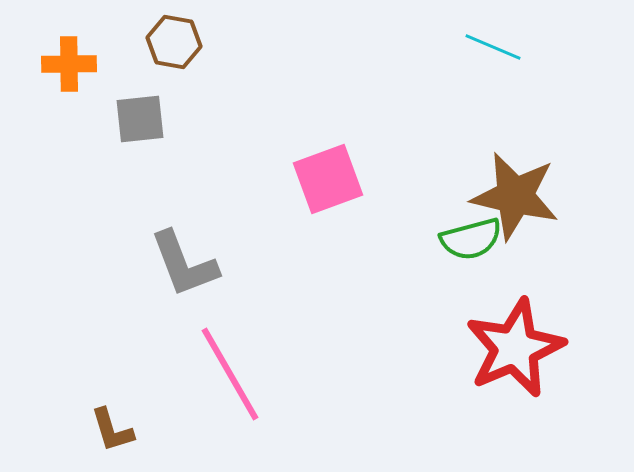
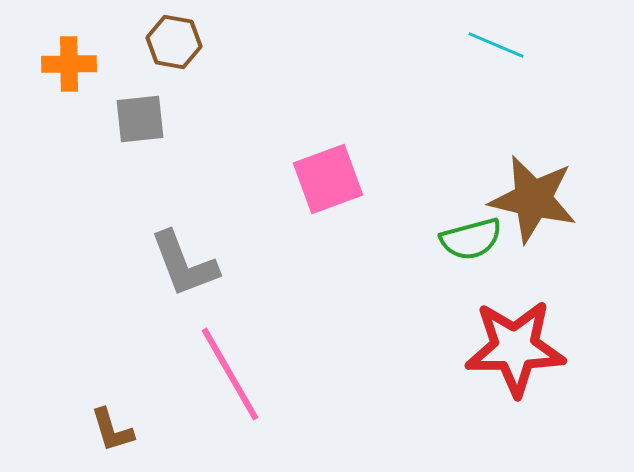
cyan line: moved 3 px right, 2 px up
brown star: moved 18 px right, 3 px down
red star: rotated 22 degrees clockwise
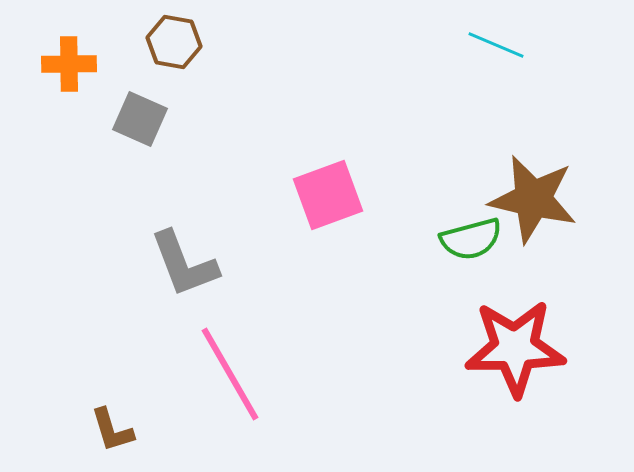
gray square: rotated 30 degrees clockwise
pink square: moved 16 px down
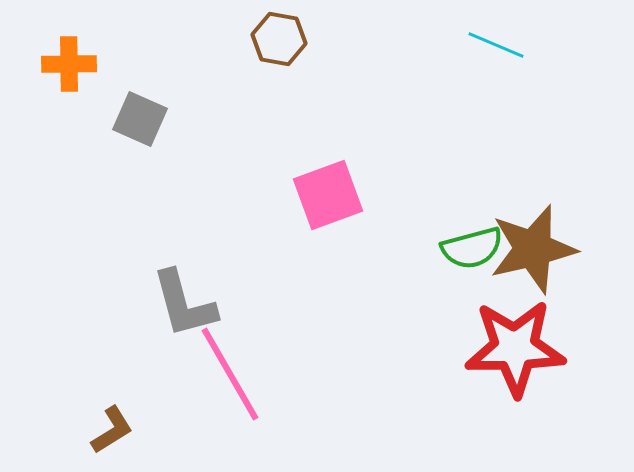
brown hexagon: moved 105 px right, 3 px up
brown star: moved 50 px down; rotated 26 degrees counterclockwise
green semicircle: moved 1 px right, 9 px down
gray L-shape: moved 40 px down; rotated 6 degrees clockwise
brown L-shape: rotated 105 degrees counterclockwise
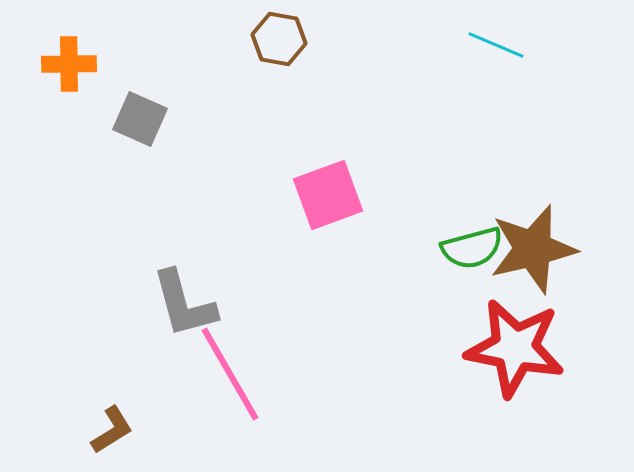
red star: rotated 12 degrees clockwise
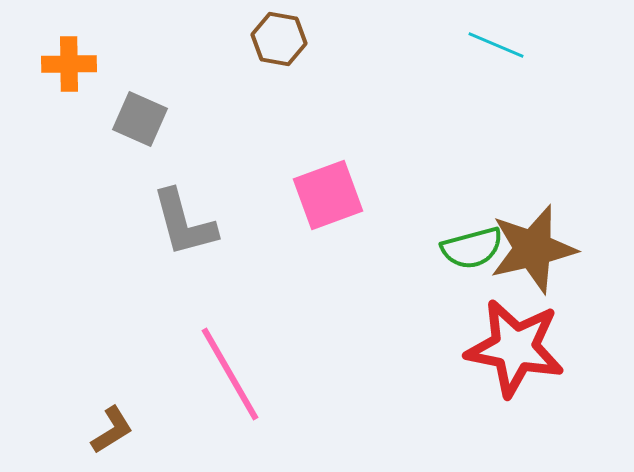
gray L-shape: moved 81 px up
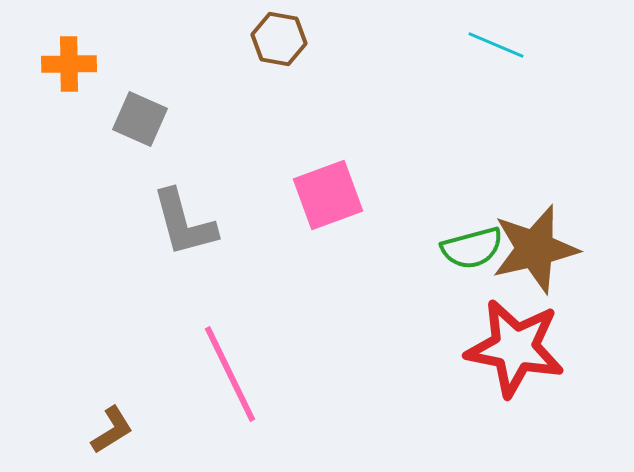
brown star: moved 2 px right
pink line: rotated 4 degrees clockwise
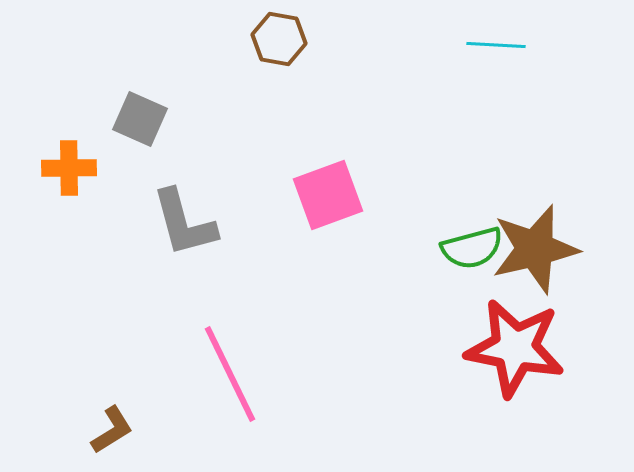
cyan line: rotated 20 degrees counterclockwise
orange cross: moved 104 px down
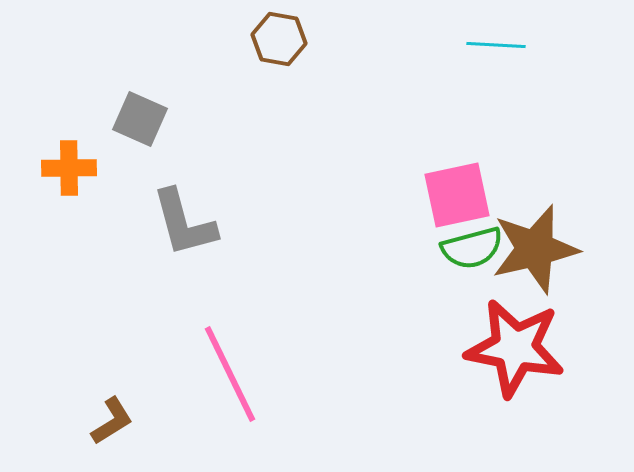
pink square: moved 129 px right; rotated 8 degrees clockwise
brown L-shape: moved 9 px up
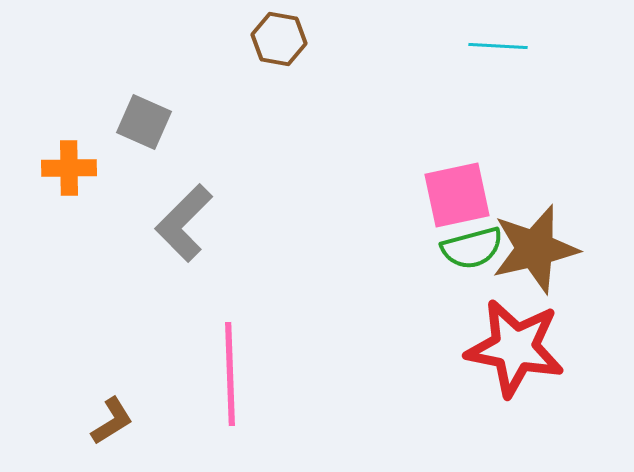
cyan line: moved 2 px right, 1 px down
gray square: moved 4 px right, 3 px down
gray L-shape: rotated 60 degrees clockwise
pink line: rotated 24 degrees clockwise
